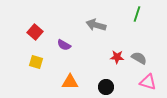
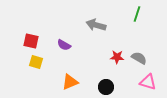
red square: moved 4 px left, 9 px down; rotated 28 degrees counterclockwise
orange triangle: rotated 24 degrees counterclockwise
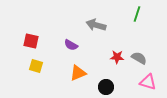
purple semicircle: moved 7 px right
yellow square: moved 4 px down
orange triangle: moved 8 px right, 9 px up
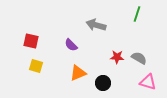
purple semicircle: rotated 16 degrees clockwise
black circle: moved 3 px left, 4 px up
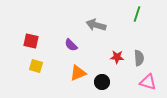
gray semicircle: rotated 56 degrees clockwise
black circle: moved 1 px left, 1 px up
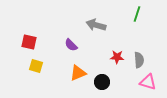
red square: moved 2 px left, 1 px down
gray semicircle: moved 2 px down
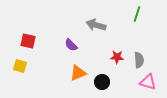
red square: moved 1 px left, 1 px up
yellow square: moved 16 px left
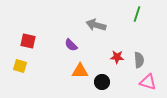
orange triangle: moved 2 px right, 2 px up; rotated 24 degrees clockwise
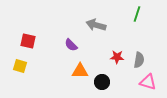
gray semicircle: rotated 14 degrees clockwise
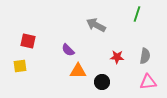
gray arrow: rotated 12 degrees clockwise
purple semicircle: moved 3 px left, 5 px down
gray semicircle: moved 6 px right, 4 px up
yellow square: rotated 24 degrees counterclockwise
orange triangle: moved 2 px left
pink triangle: rotated 24 degrees counterclockwise
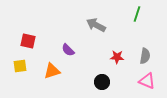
orange triangle: moved 26 px left; rotated 18 degrees counterclockwise
pink triangle: moved 1 px left, 1 px up; rotated 30 degrees clockwise
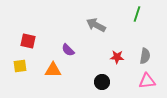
orange triangle: moved 1 px right, 1 px up; rotated 18 degrees clockwise
pink triangle: rotated 30 degrees counterclockwise
